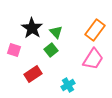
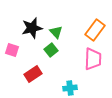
black star: rotated 25 degrees clockwise
pink square: moved 2 px left
pink trapezoid: rotated 30 degrees counterclockwise
cyan cross: moved 2 px right, 3 px down; rotated 24 degrees clockwise
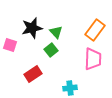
pink square: moved 2 px left, 5 px up
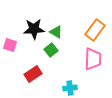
black star: moved 2 px right, 1 px down; rotated 10 degrees clockwise
green triangle: rotated 16 degrees counterclockwise
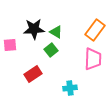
pink square: rotated 24 degrees counterclockwise
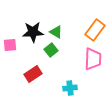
black star: moved 1 px left, 3 px down
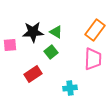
green square: moved 2 px down
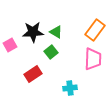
pink square: rotated 24 degrees counterclockwise
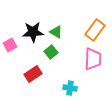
cyan cross: rotated 16 degrees clockwise
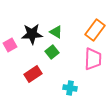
black star: moved 1 px left, 2 px down
green square: moved 1 px right
